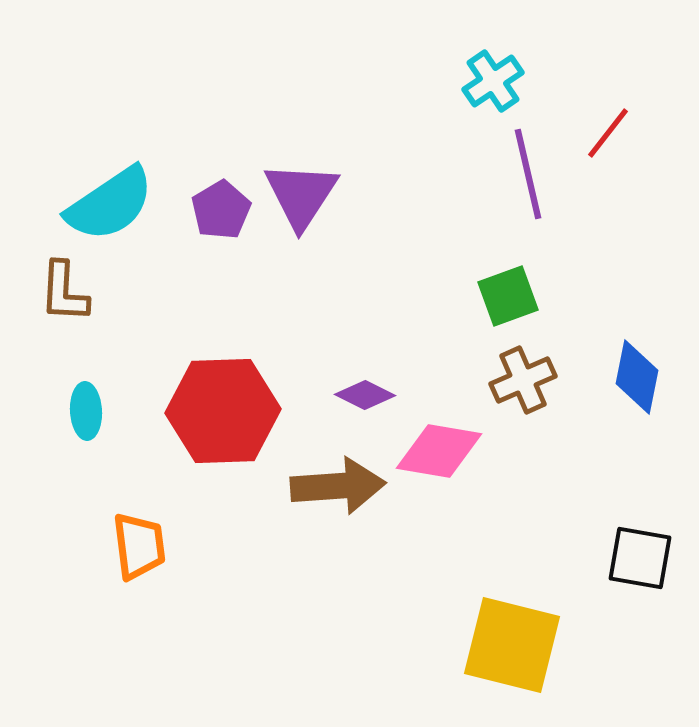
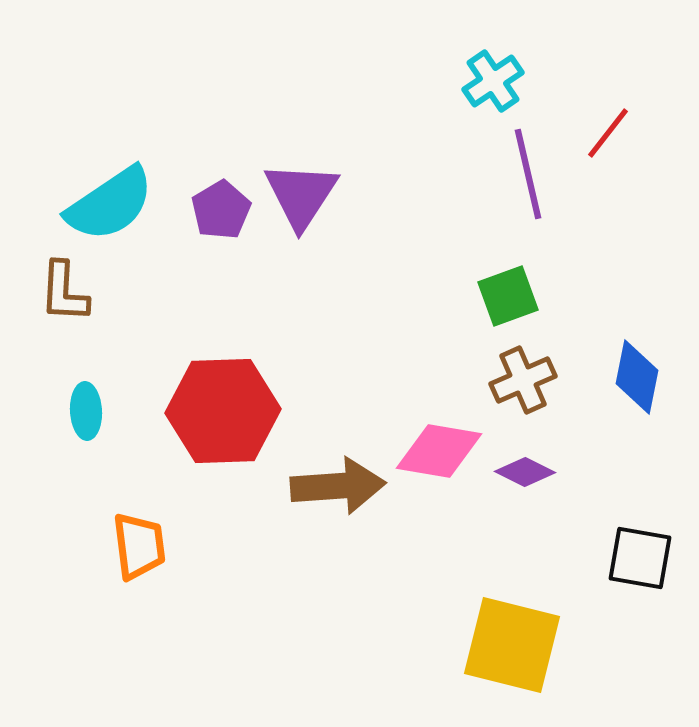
purple diamond: moved 160 px right, 77 px down
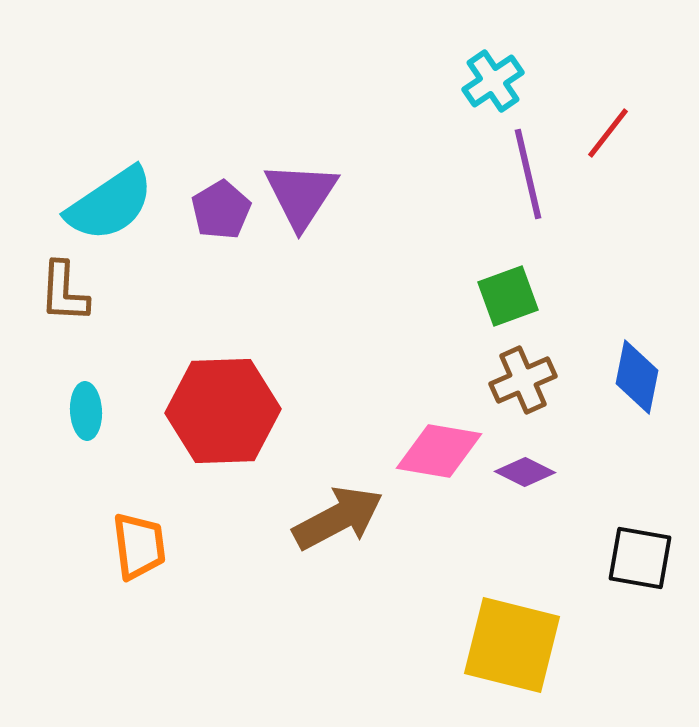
brown arrow: moved 32 px down; rotated 24 degrees counterclockwise
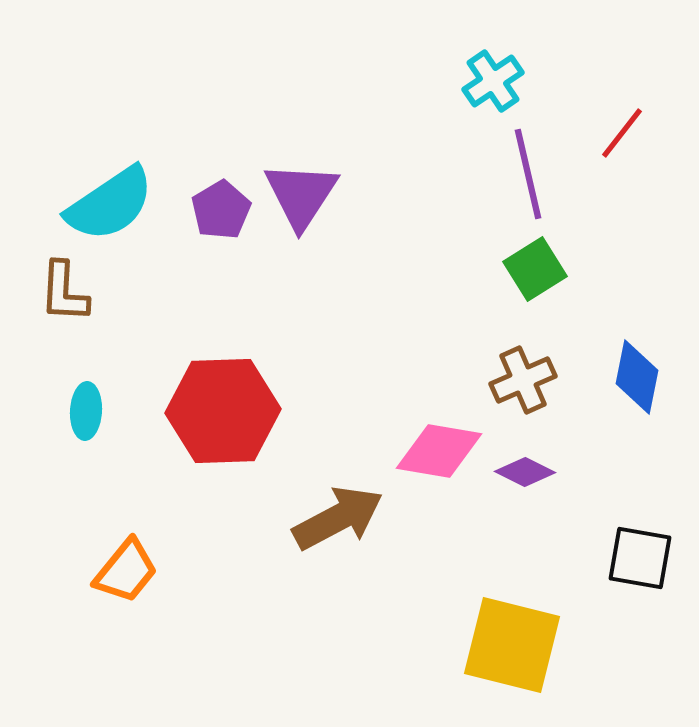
red line: moved 14 px right
green square: moved 27 px right, 27 px up; rotated 12 degrees counterclockwise
cyan ellipse: rotated 6 degrees clockwise
orange trapezoid: moved 13 px left, 25 px down; rotated 46 degrees clockwise
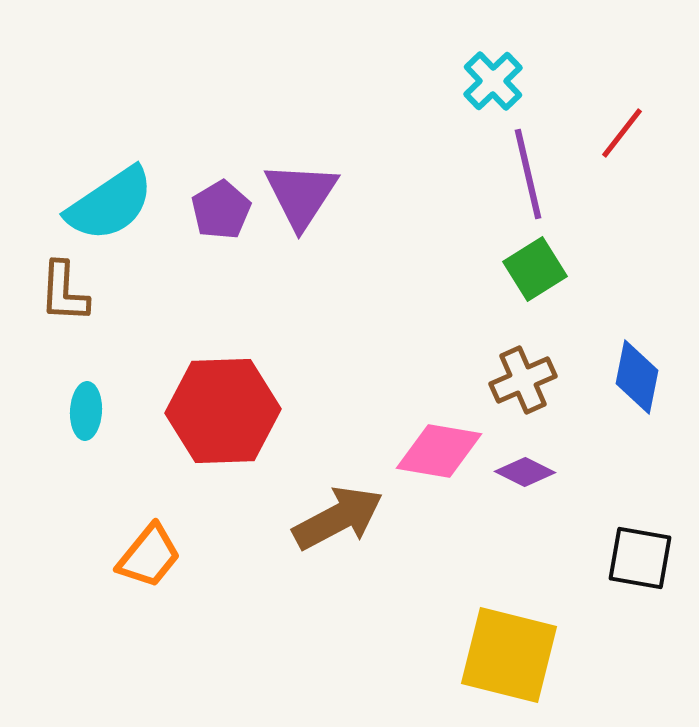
cyan cross: rotated 10 degrees counterclockwise
orange trapezoid: moved 23 px right, 15 px up
yellow square: moved 3 px left, 10 px down
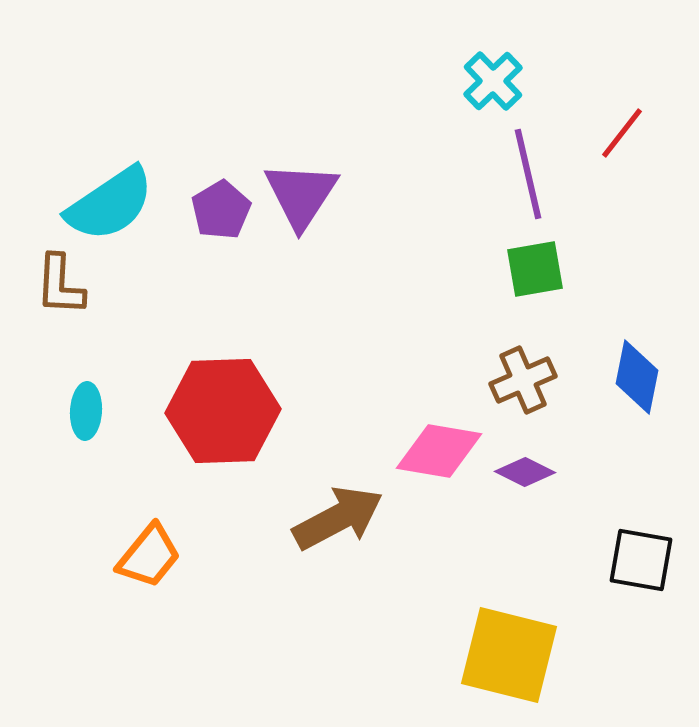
green square: rotated 22 degrees clockwise
brown L-shape: moved 4 px left, 7 px up
black square: moved 1 px right, 2 px down
